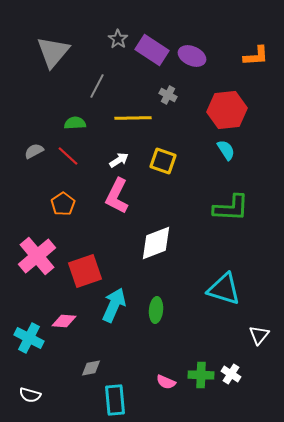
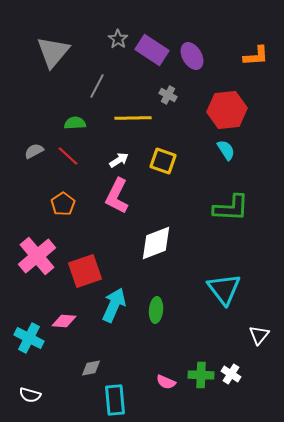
purple ellipse: rotated 36 degrees clockwise
cyan triangle: rotated 36 degrees clockwise
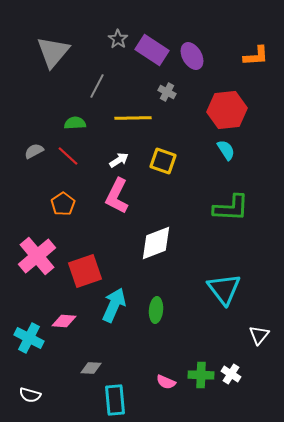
gray cross: moved 1 px left, 3 px up
gray diamond: rotated 15 degrees clockwise
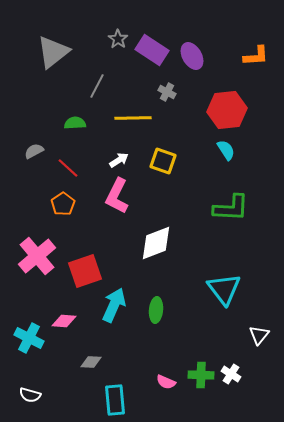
gray triangle: rotated 12 degrees clockwise
red line: moved 12 px down
gray diamond: moved 6 px up
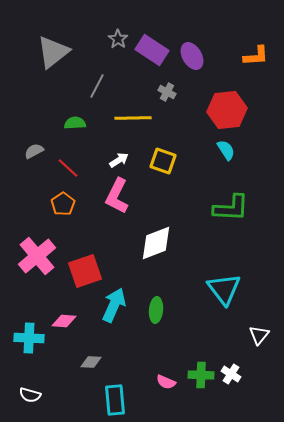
cyan cross: rotated 24 degrees counterclockwise
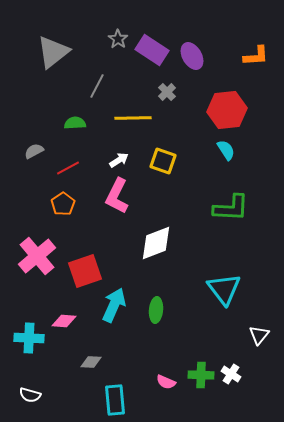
gray cross: rotated 18 degrees clockwise
red line: rotated 70 degrees counterclockwise
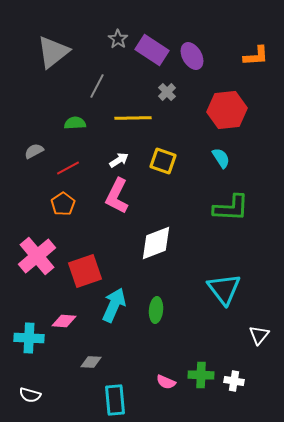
cyan semicircle: moved 5 px left, 8 px down
white cross: moved 3 px right, 7 px down; rotated 24 degrees counterclockwise
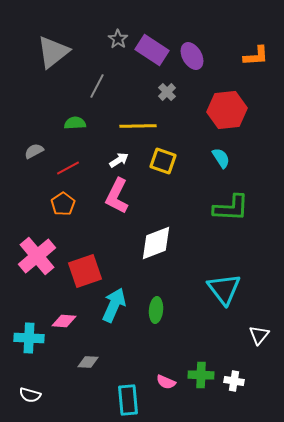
yellow line: moved 5 px right, 8 px down
gray diamond: moved 3 px left
cyan rectangle: moved 13 px right
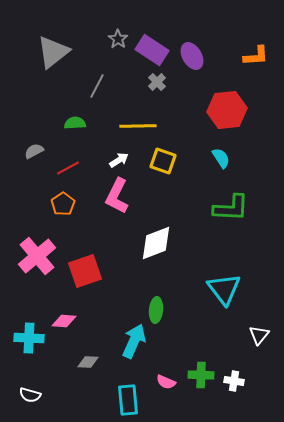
gray cross: moved 10 px left, 10 px up
cyan arrow: moved 20 px right, 36 px down
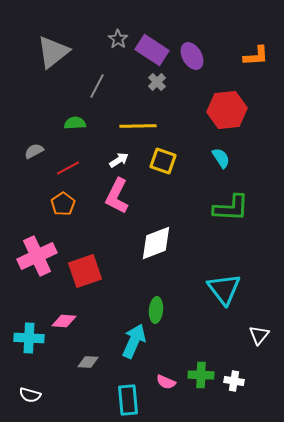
pink cross: rotated 15 degrees clockwise
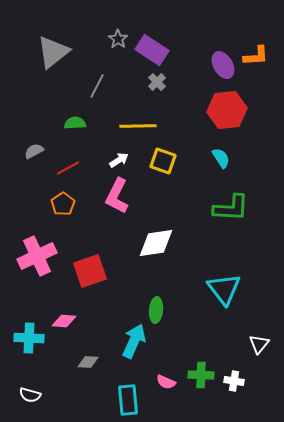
purple ellipse: moved 31 px right, 9 px down
white diamond: rotated 12 degrees clockwise
red square: moved 5 px right
white triangle: moved 9 px down
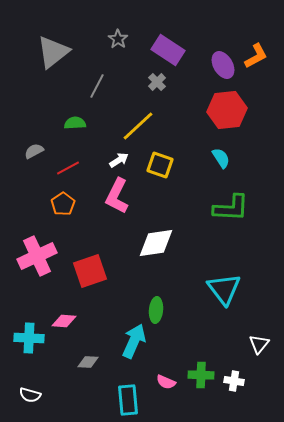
purple rectangle: moved 16 px right
orange L-shape: rotated 24 degrees counterclockwise
yellow line: rotated 42 degrees counterclockwise
yellow square: moved 3 px left, 4 px down
